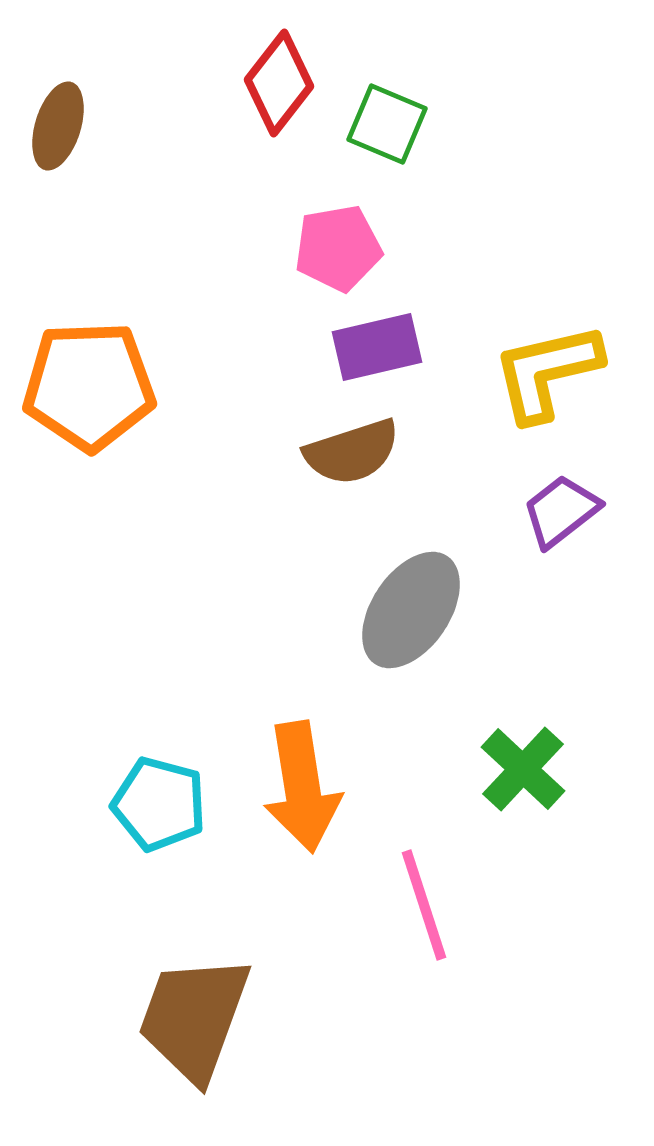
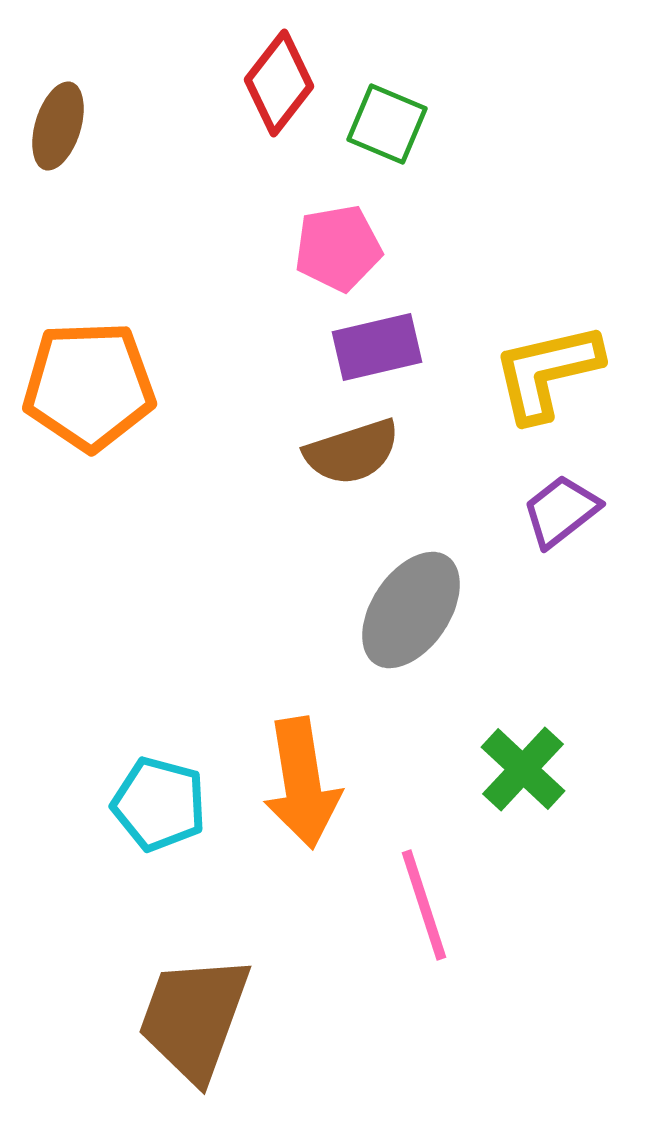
orange arrow: moved 4 px up
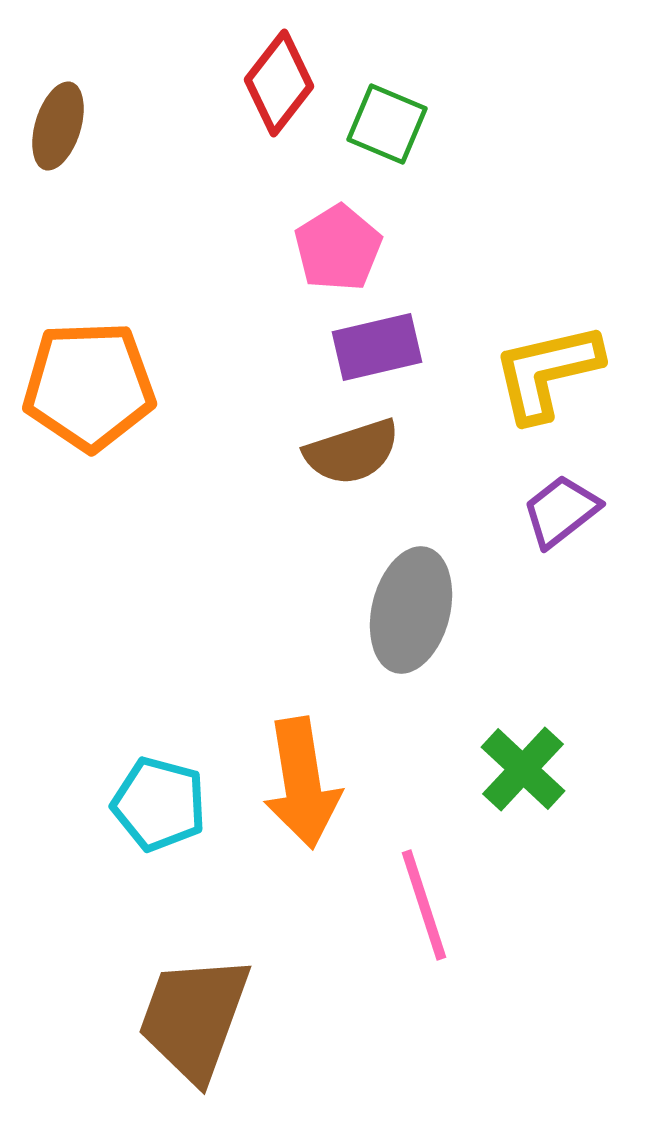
pink pentagon: rotated 22 degrees counterclockwise
gray ellipse: rotated 20 degrees counterclockwise
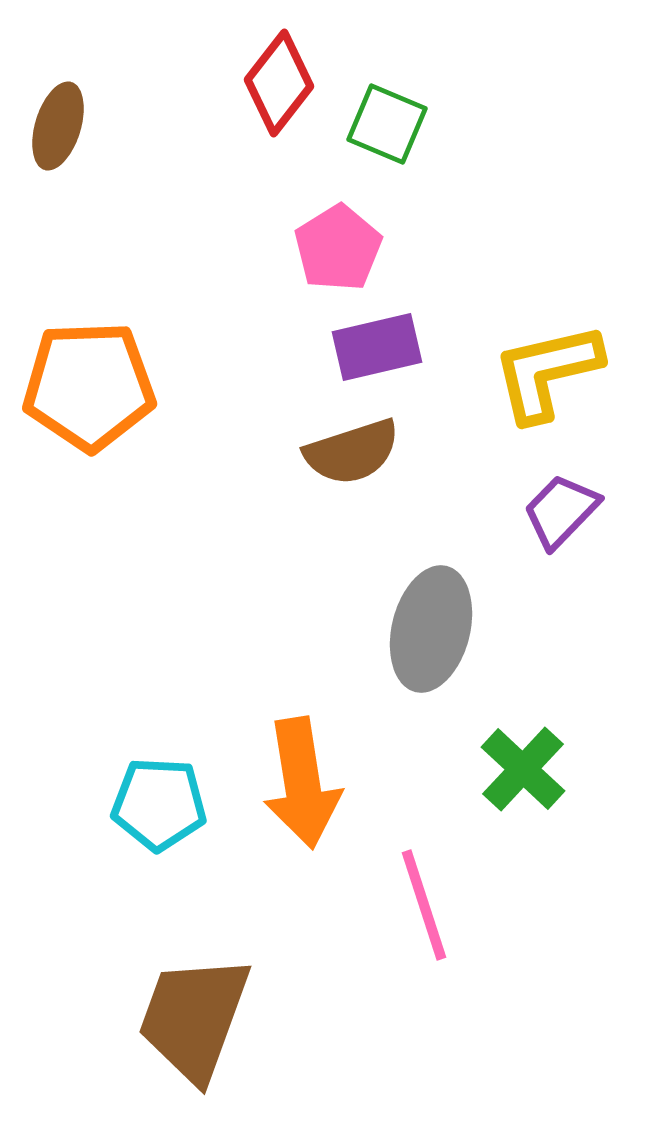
purple trapezoid: rotated 8 degrees counterclockwise
gray ellipse: moved 20 px right, 19 px down
cyan pentagon: rotated 12 degrees counterclockwise
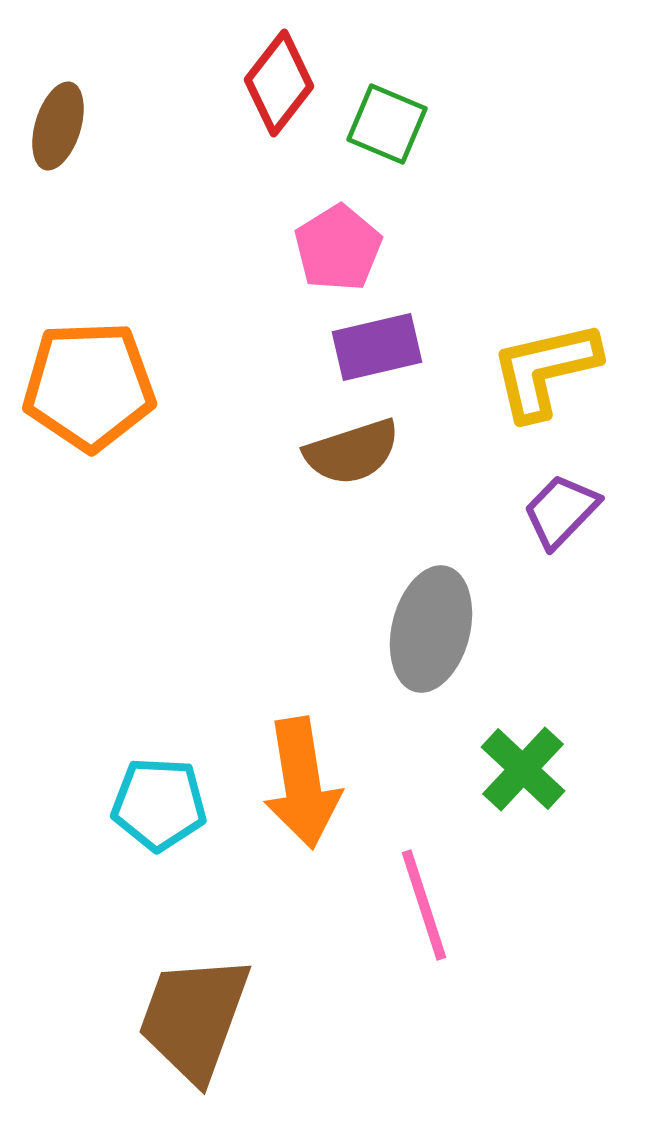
yellow L-shape: moved 2 px left, 2 px up
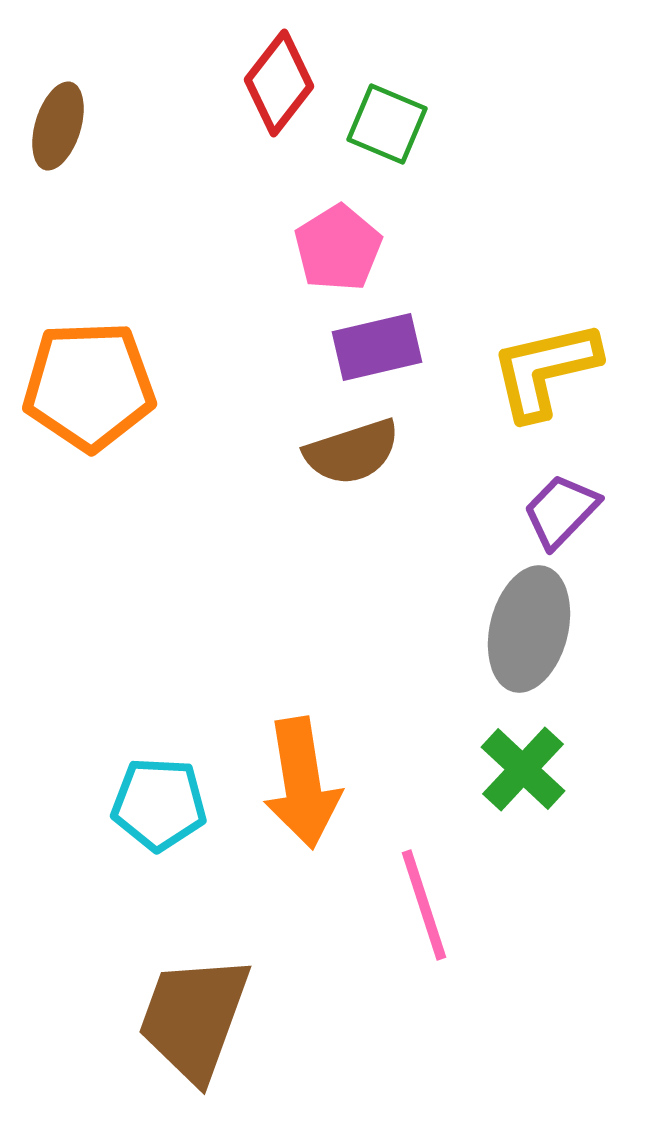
gray ellipse: moved 98 px right
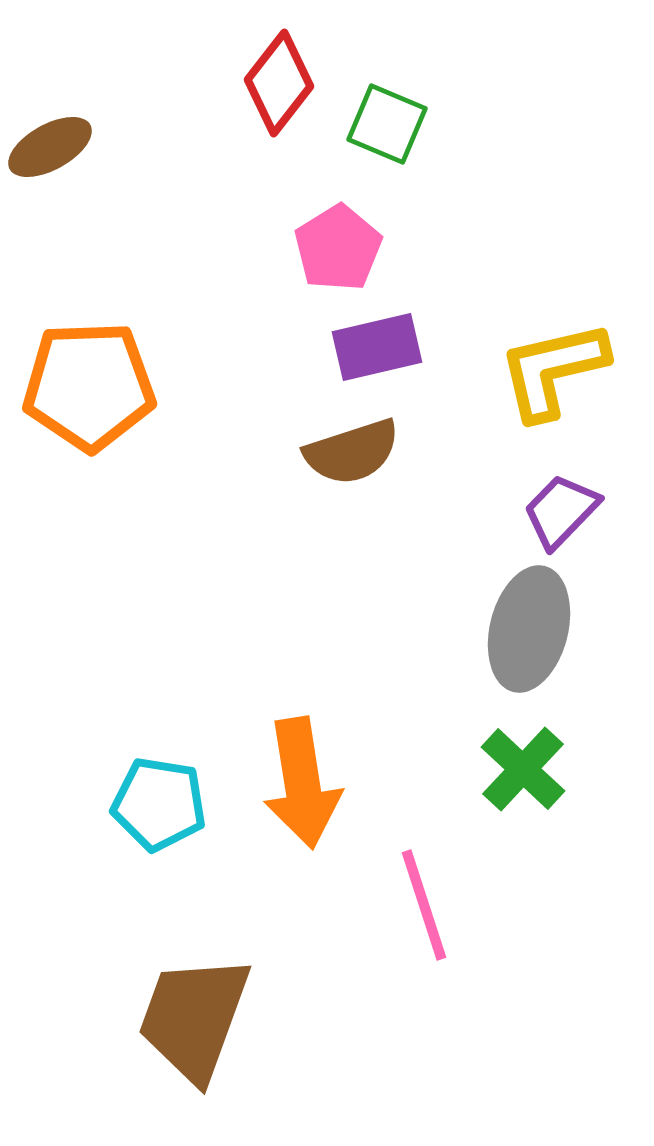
brown ellipse: moved 8 px left, 21 px down; rotated 44 degrees clockwise
yellow L-shape: moved 8 px right
cyan pentagon: rotated 6 degrees clockwise
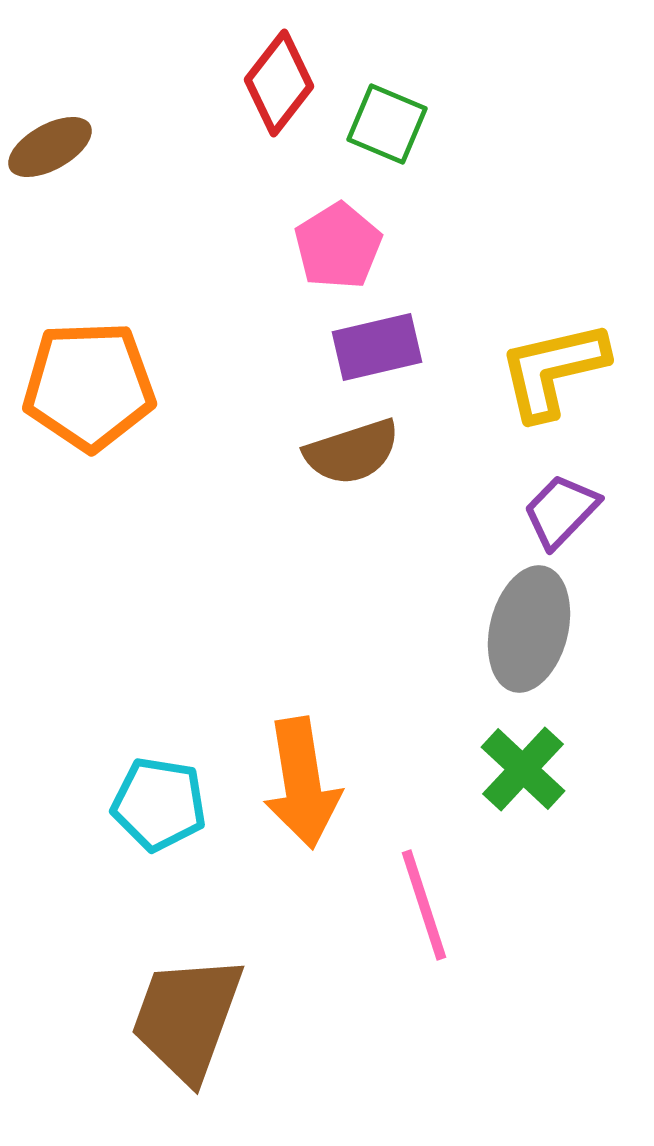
pink pentagon: moved 2 px up
brown trapezoid: moved 7 px left
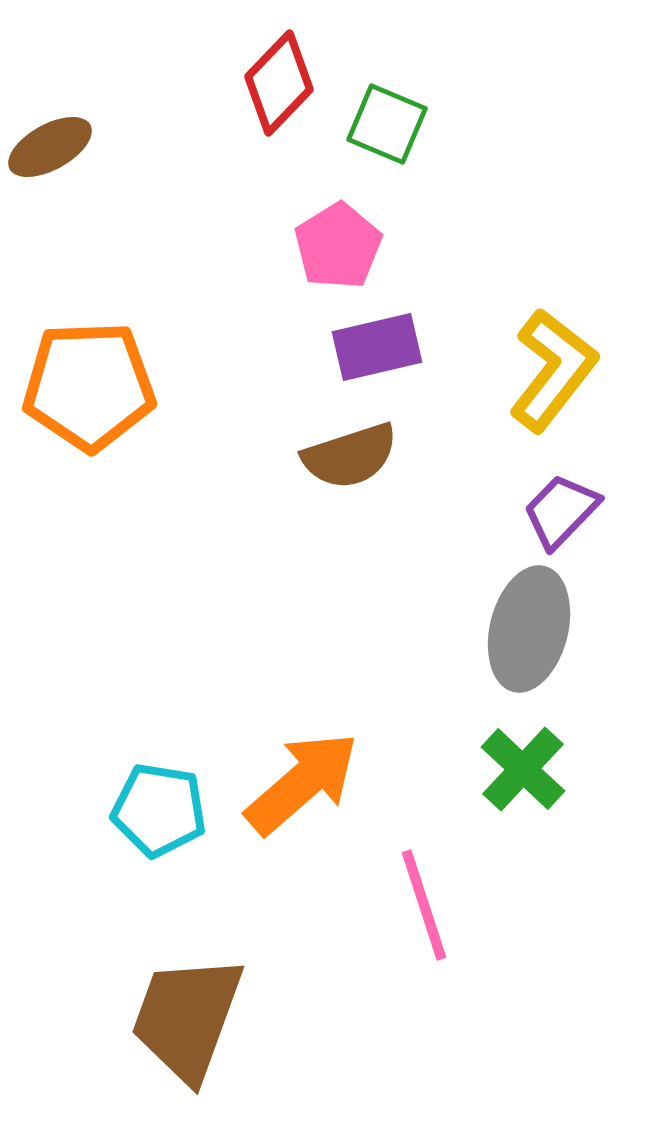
red diamond: rotated 6 degrees clockwise
yellow L-shape: rotated 141 degrees clockwise
brown semicircle: moved 2 px left, 4 px down
orange arrow: rotated 122 degrees counterclockwise
cyan pentagon: moved 6 px down
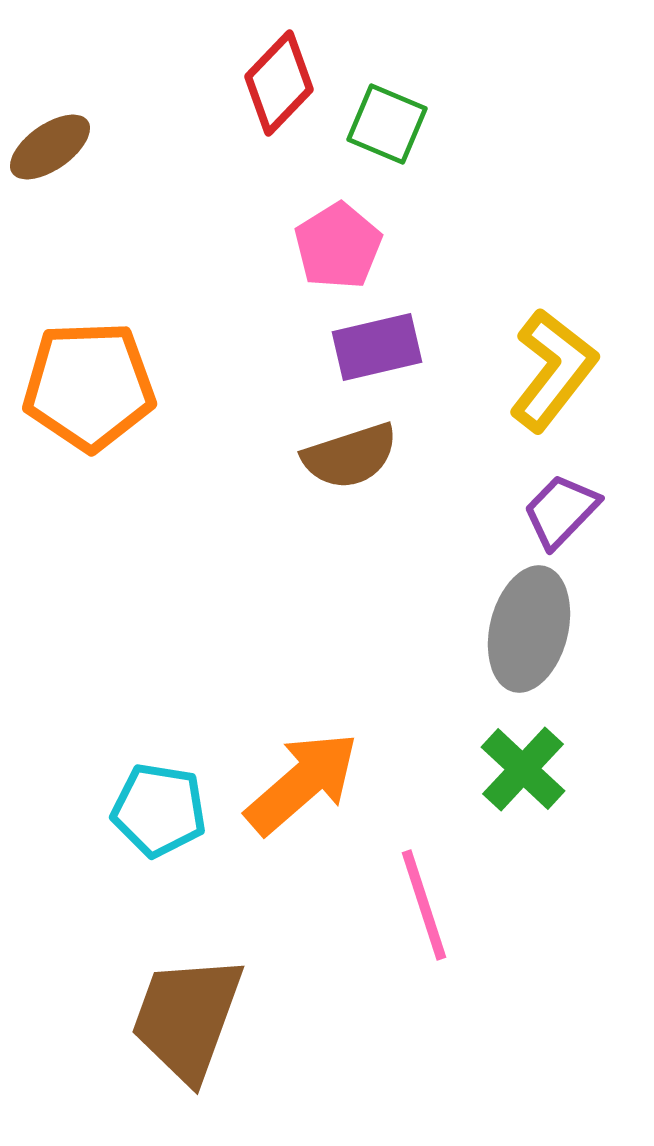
brown ellipse: rotated 6 degrees counterclockwise
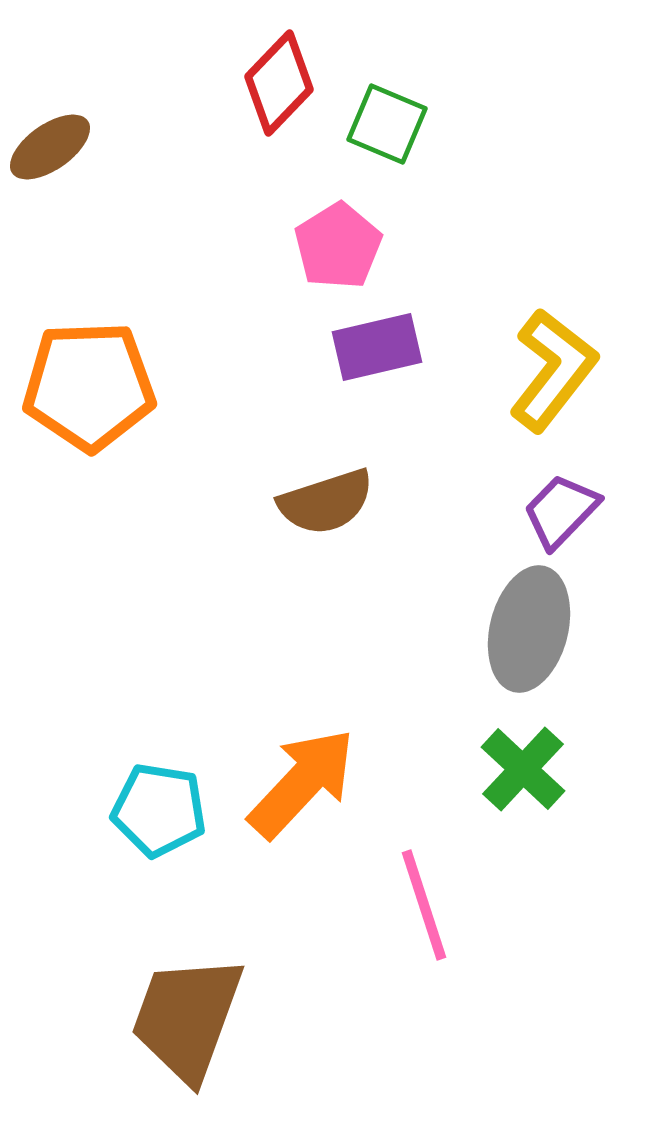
brown semicircle: moved 24 px left, 46 px down
orange arrow: rotated 6 degrees counterclockwise
